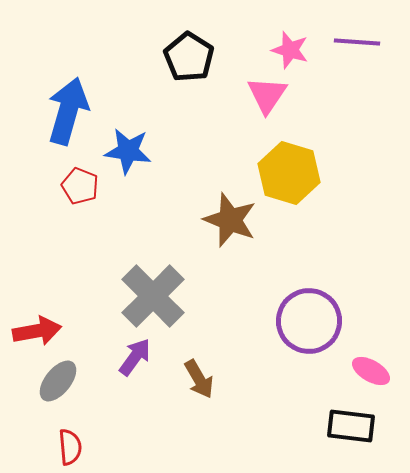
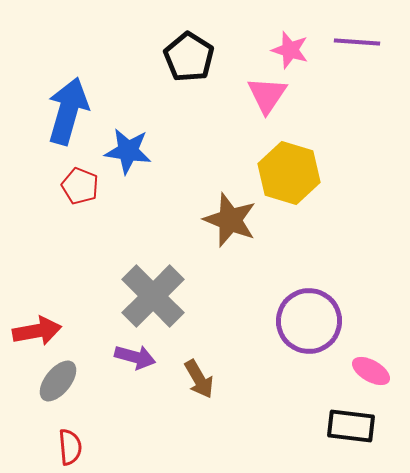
purple arrow: rotated 69 degrees clockwise
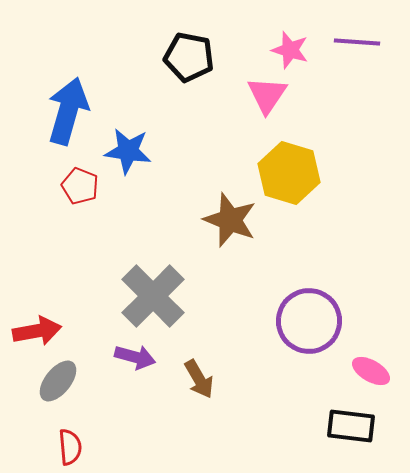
black pentagon: rotated 21 degrees counterclockwise
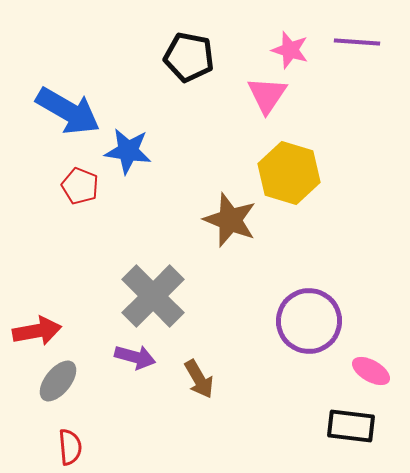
blue arrow: rotated 104 degrees clockwise
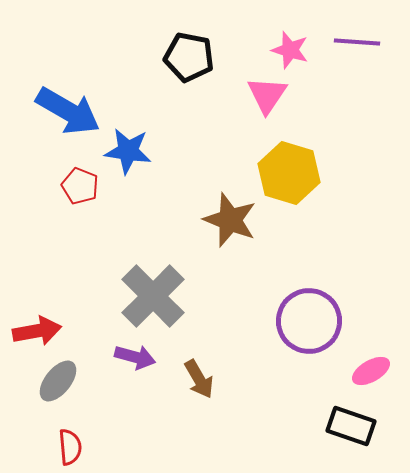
pink ellipse: rotated 60 degrees counterclockwise
black rectangle: rotated 12 degrees clockwise
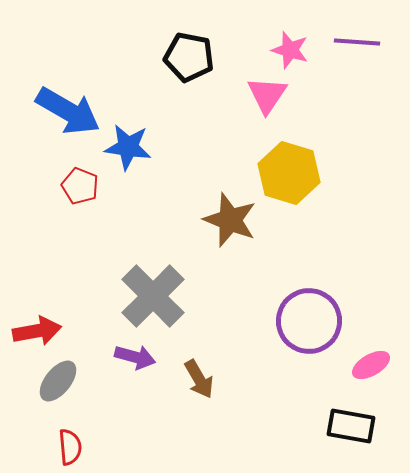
blue star: moved 4 px up
pink ellipse: moved 6 px up
black rectangle: rotated 9 degrees counterclockwise
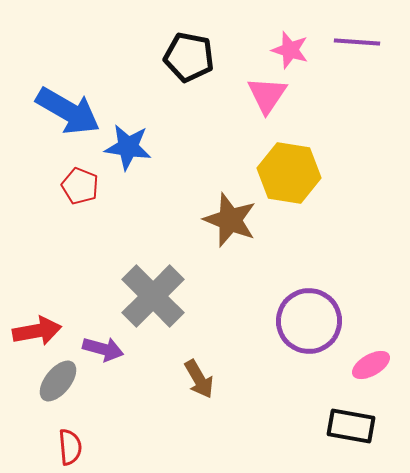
yellow hexagon: rotated 8 degrees counterclockwise
purple arrow: moved 32 px left, 8 px up
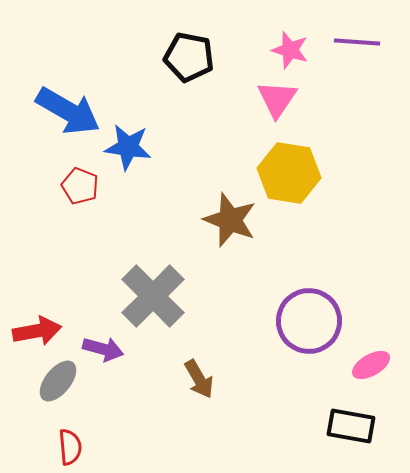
pink triangle: moved 10 px right, 4 px down
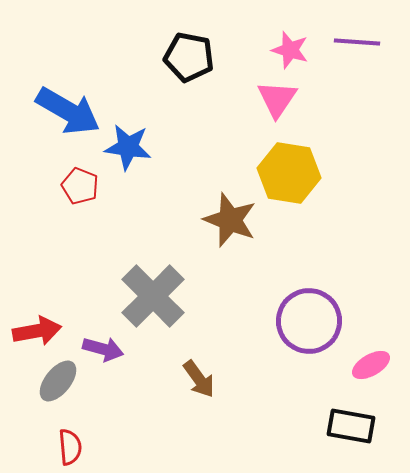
brown arrow: rotated 6 degrees counterclockwise
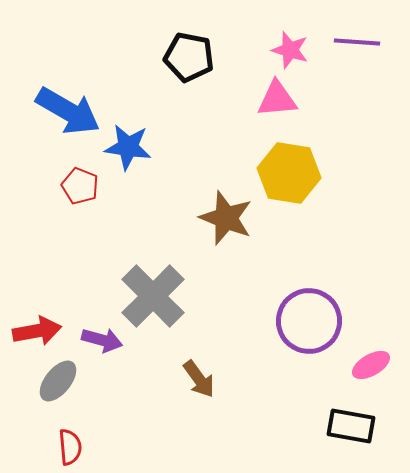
pink triangle: rotated 51 degrees clockwise
brown star: moved 4 px left, 2 px up
purple arrow: moved 1 px left, 9 px up
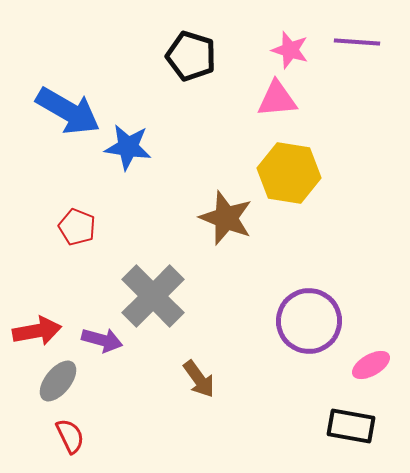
black pentagon: moved 2 px right, 1 px up; rotated 6 degrees clockwise
red pentagon: moved 3 px left, 41 px down
red semicircle: moved 11 px up; rotated 21 degrees counterclockwise
